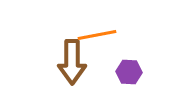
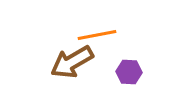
brown arrow: rotated 60 degrees clockwise
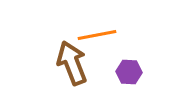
brown arrow: moved 1 px down; rotated 99 degrees clockwise
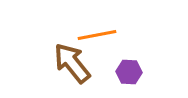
brown arrow: rotated 18 degrees counterclockwise
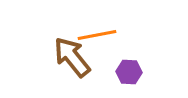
brown arrow: moved 6 px up
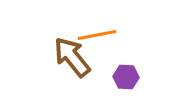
purple hexagon: moved 3 px left, 5 px down
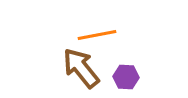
brown arrow: moved 9 px right, 11 px down
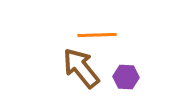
orange line: rotated 9 degrees clockwise
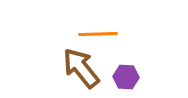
orange line: moved 1 px right, 1 px up
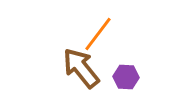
orange line: rotated 51 degrees counterclockwise
